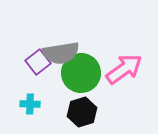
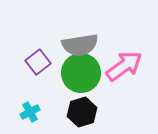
gray semicircle: moved 19 px right, 8 px up
pink arrow: moved 3 px up
cyan cross: moved 8 px down; rotated 30 degrees counterclockwise
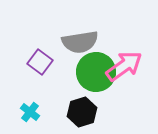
gray semicircle: moved 3 px up
purple square: moved 2 px right; rotated 15 degrees counterclockwise
green circle: moved 15 px right, 1 px up
cyan cross: rotated 24 degrees counterclockwise
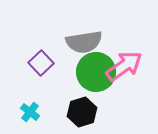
gray semicircle: moved 4 px right
purple square: moved 1 px right, 1 px down; rotated 10 degrees clockwise
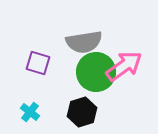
purple square: moved 3 px left; rotated 30 degrees counterclockwise
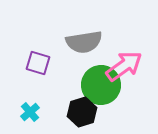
green circle: moved 5 px right, 13 px down
cyan cross: rotated 12 degrees clockwise
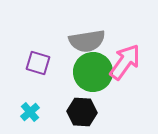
gray semicircle: moved 3 px right, 1 px up
pink arrow: moved 1 px right, 4 px up; rotated 18 degrees counterclockwise
green circle: moved 8 px left, 13 px up
black hexagon: rotated 20 degrees clockwise
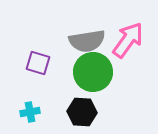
pink arrow: moved 3 px right, 22 px up
cyan cross: rotated 30 degrees clockwise
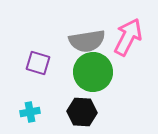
pink arrow: moved 3 px up; rotated 9 degrees counterclockwise
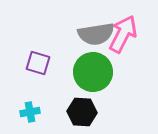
pink arrow: moved 5 px left, 3 px up
gray semicircle: moved 9 px right, 7 px up
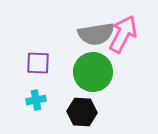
purple square: rotated 15 degrees counterclockwise
cyan cross: moved 6 px right, 12 px up
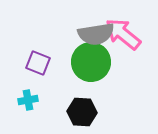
pink arrow: rotated 78 degrees counterclockwise
purple square: rotated 20 degrees clockwise
green circle: moved 2 px left, 10 px up
cyan cross: moved 8 px left
